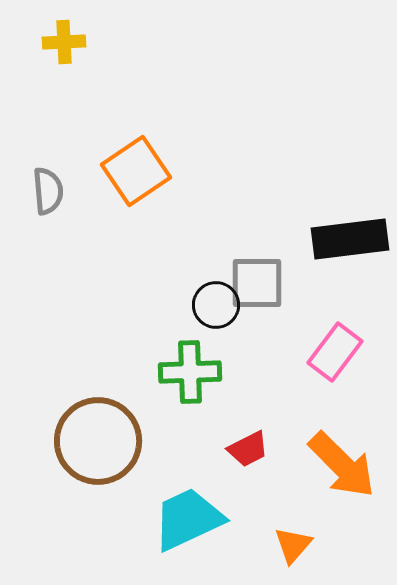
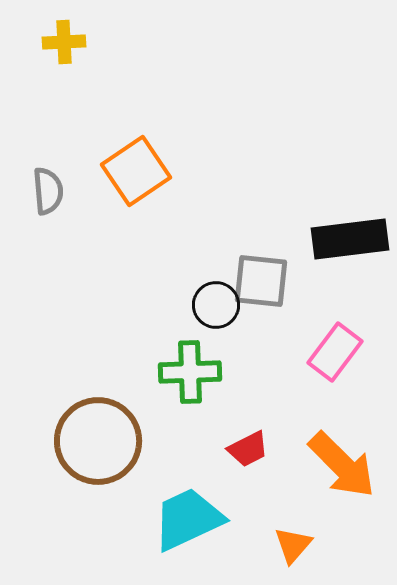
gray square: moved 4 px right, 2 px up; rotated 6 degrees clockwise
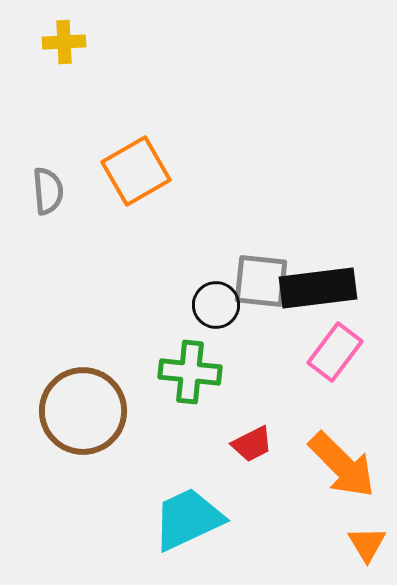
orange square: rotated 4 degrees clockwise
black rectangle: moved 32 px left, 49 px down
green cross: rotated 8 degrees clockwise
brown circle: moved 15 px left, 30 px up
red trapezoid: moved 4 px right, 5 px up
orange triangle: moved 74 px right, 1 px up; rotated 12 degrees counterclockwise
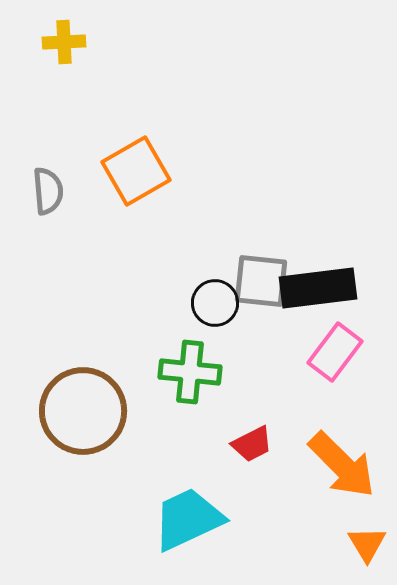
black circle: moved 1 px left, 2 px up
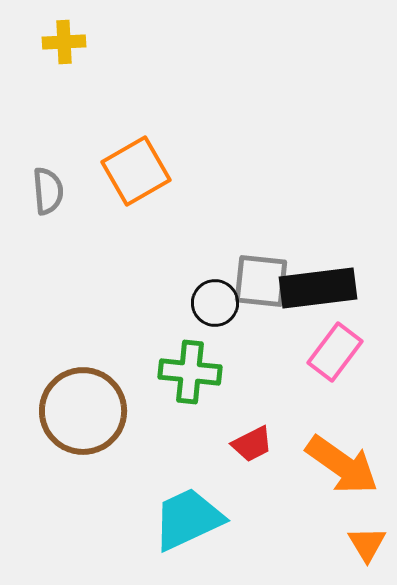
orange arrow: rotated 10 degrees counterclockwise
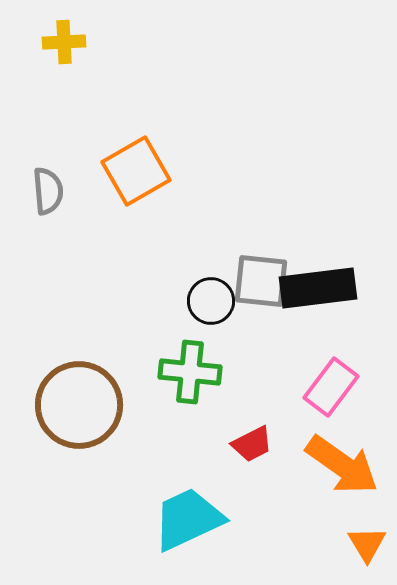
black circle: moved 4 px left, 2 px up
pink rectangle: moved 4 px left, 35 px down
brown circle: moved 4 px left, 6 px up
